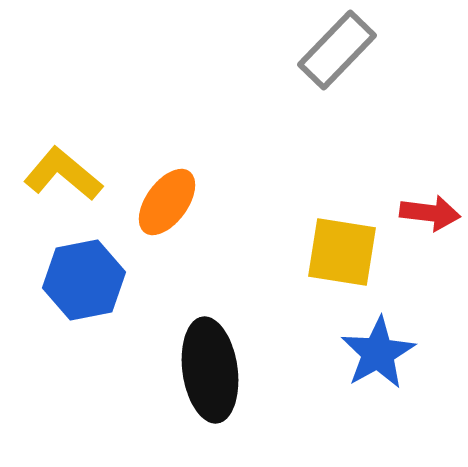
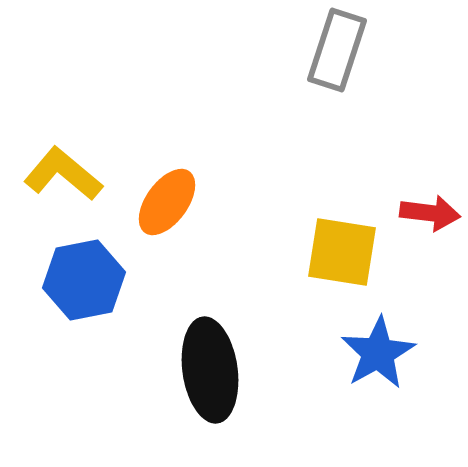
gray rectangle: rotated 26 degrees counterclockwise
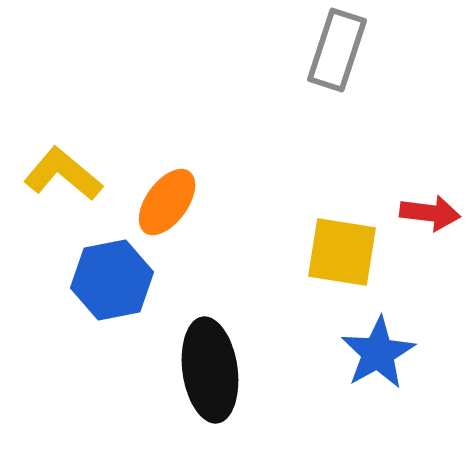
blue hexagon: moved 28 px right
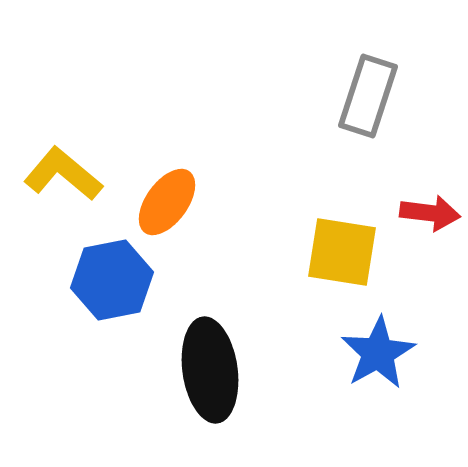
gray rectangle: moved 31 px right, 46 px down
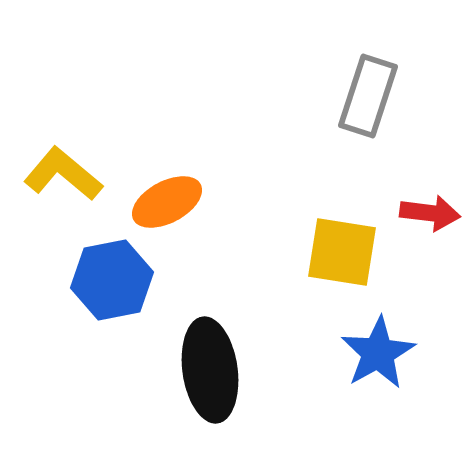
orange ellipse: rotated 26 degrees clockwise
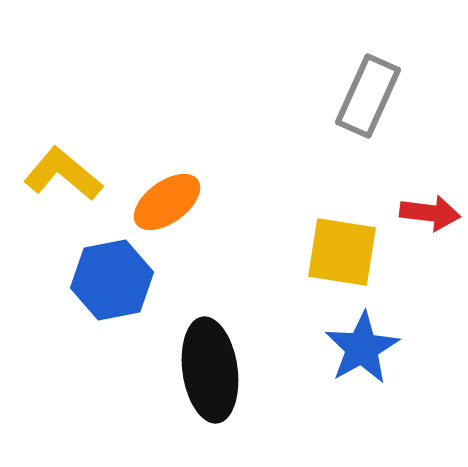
gray rectangle: rotated 6 degrees clockwise
orange ellipse: rotated 8 degrees counterclockwise
blue star: moved 16 px left, 5 px up
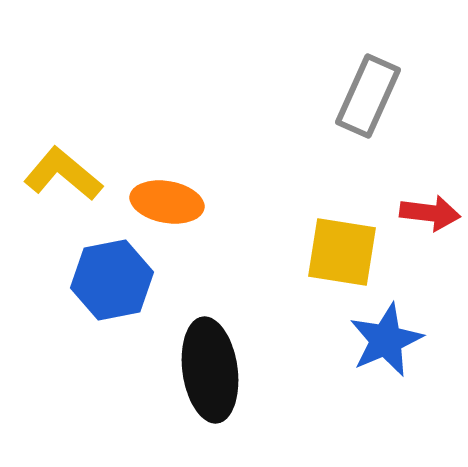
orange ellipse: rotated 46 degrees clockwise
blue star: moved 24 px right, 8 px up; rotated 6 degrees clockwise
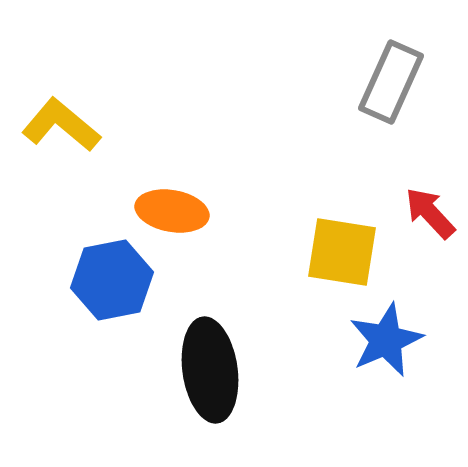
gray rectangle: moved 23 px right, 14 px up
yellow L-shape: moved 2 px left, 49 px up
orange ellipse: moved 5 px right, 9 px down
red arrow: rotated 140 degrees counterclockwise
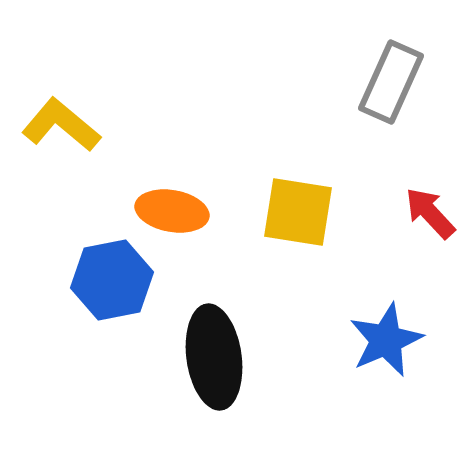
yellow square: moved 44 px left, 40 px up
black ellipse: moved 4 px right, 13 px up
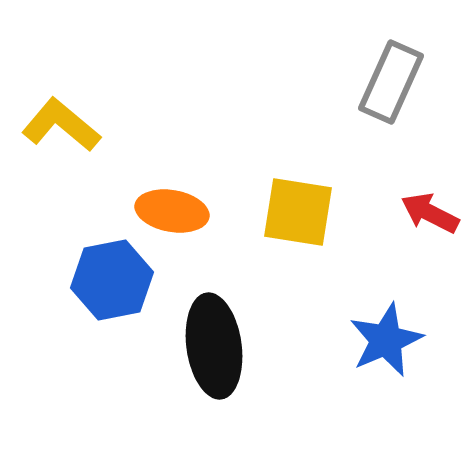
red arrow: rotated 20 degrees counterclockwise
black ellipse: moved 11 px up
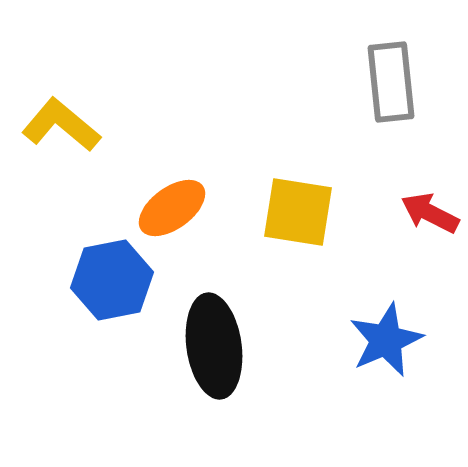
gray rectangle: rotated 30 degrees counterclockwise
orange ellipse: moved 3 px up; rotated 46 degrees counterclockwise
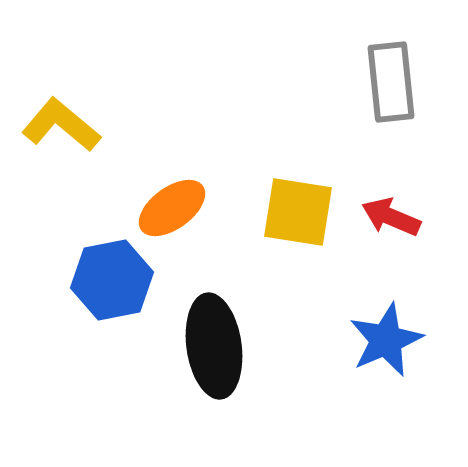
red arrow: moved 39 px left, 4 px down; rotated 4 degrees counterclockwise
